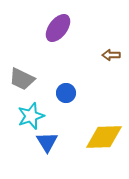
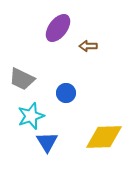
brown arrow: moved 23 px left, 9 px up
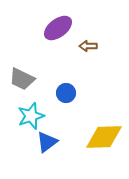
purple ellipse: rotated 16 degrees clockwise
blue triangle: rotated 25 degrees clockwise
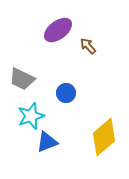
purple ellipse: moved 2 px down
brown arrow: rotated 48 degrees clockwise
yellow diamond: rotated 39 degrees counterclockwise
blue triangle: rotated 15 degrees clockwise
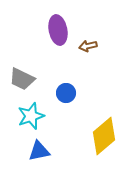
purple ellipse: rotated 64 degrees counterclockwise
brown arrow: rotated 60 degrees counterclockwise
yellow diamond: moved 1 px up
blue triangle: moved 8 px left, 9 px down; rotated 10 degrees clockwise
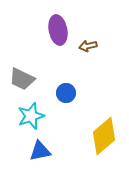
blue triangle: moved 1 px right
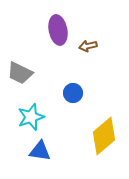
gray trapezoid: moved 2 px left, 6 px up
blue circle: moved 7 px right
cyan star: moved 1 px down
blue triangle: rotated 20 degrees clockwise
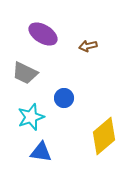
purple ellipse: moved 15 px left, 4 px down; rotated 48 degrees counterclockwise
gray trapezoid: moved 5 px right
blue circle: moved 9 px left, 5 px down
blue triangle: moved 1 px right, 1 px down
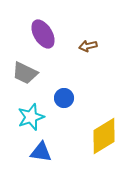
purple ellipse: rotated 28 degrees clockwise
yellow diamond: rotated 9 degrees clockwise
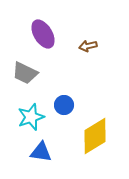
blue circle: moved 7 px down
yellow diamond: moved 9 px left
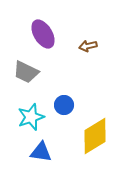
gray trapezoid: moved 1 px right, 1 px up
